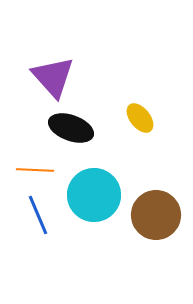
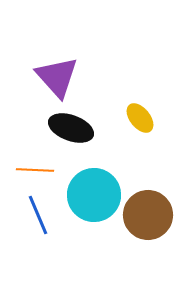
purple triangle: moved 4 px right
brown circle: moved 8 px left
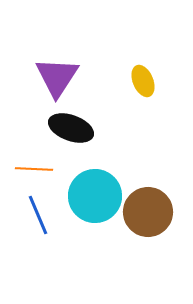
purple triangle: rotated 15 degrees clockwise
yellow ellipse: moved 3 px right, 37 px up; rotated 16 degrees clockwise
orange line: moved 1 px left, 1 px up
cyan circle: moved 1 px right, 1 px down
brown circle: moved 3 px up
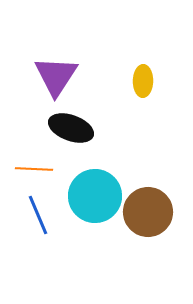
purple triangle: moved 1 px left, 1 px up
yellow ellipse: rotated 24 degrees clockwise
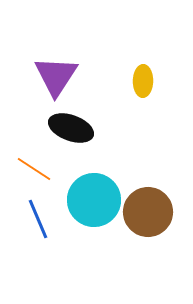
orange line: rotated 30 degrees clockwise
cyan circle: moved 1 px left, 4 px down
blue line: moved 4 px down
